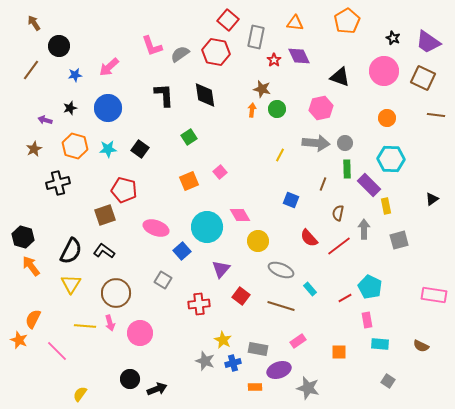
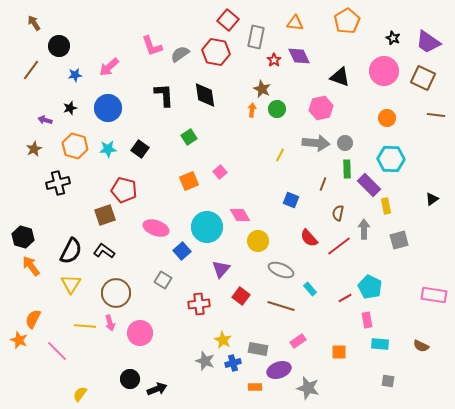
brown star at (262, 89): rotated 12 degrees clockwise
gray square at (388, 381): rotated 24 degrees counterclockwise
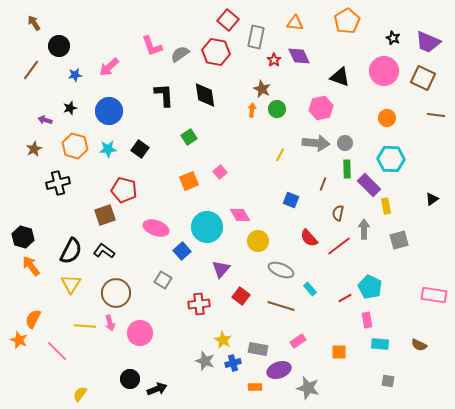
purple trapezoid at (428, 42): rotated 12 degrees counterclockwise
blue circle at (108, 108): moved 1 px right, 3 px down
brown semicircle at (421, 346): moved 2 px left, 1 px up
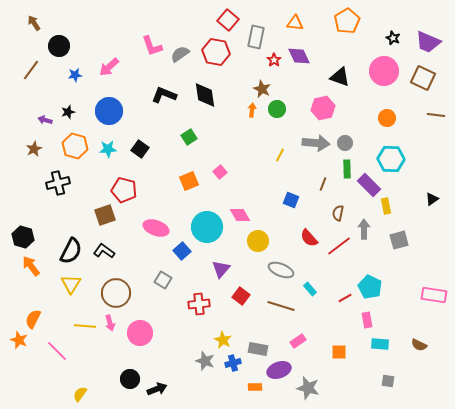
black L-shape at (164, 95): rotated 65 degrees counterclockwise
black star at (70, 108): moved 2 px left, 4 px down
pink hexagon at (321, 108): moved 2 px right
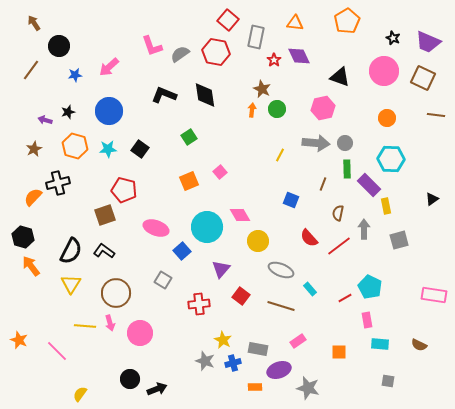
orange semicircle at (33, 319): moved 122 px up; rotated 18 degrees clockwise
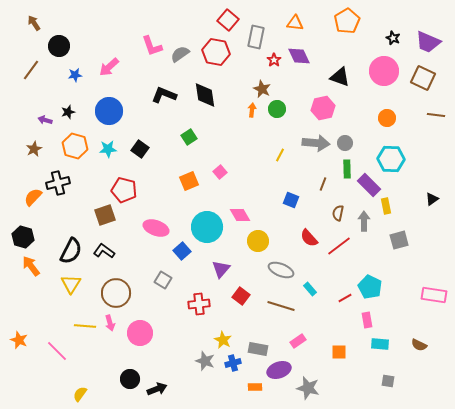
gray arrow at (364, 229): moved 8 px up
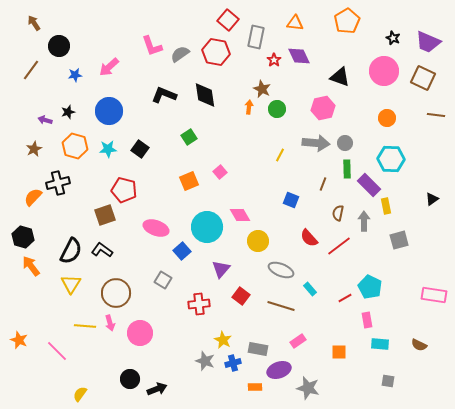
orange arrow at (252, 110): moved 3 px left, 3 px up
black L-shape at (104, 251): moved 2 px left, 1 px up
